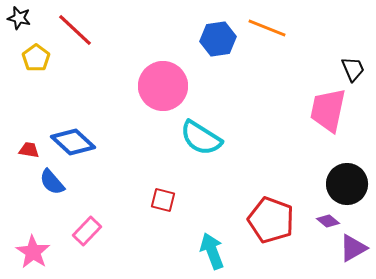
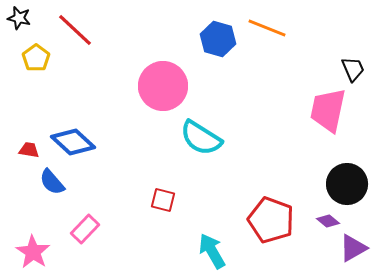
blue hexagon: rotated 24 degrees clockwise
pink rectangle: moved 2 px left, 2 px up
cyan arrow: rotated 9 degrees counterclockwise
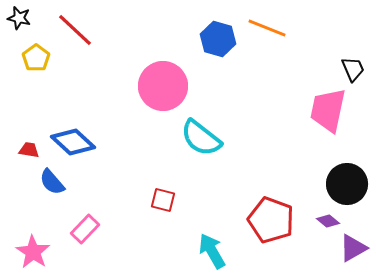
cyan semicircle: rotated 6 degrees clockwise
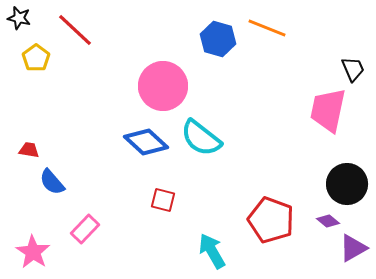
blue diamond: moved 73 px right
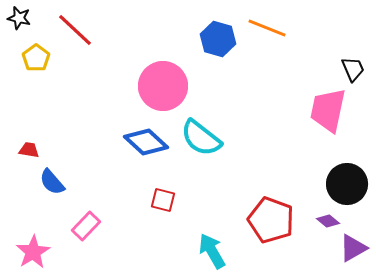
pink rectangle: moved 1 px right, 3 px up
pink star: rotated 8 degrees clockwise
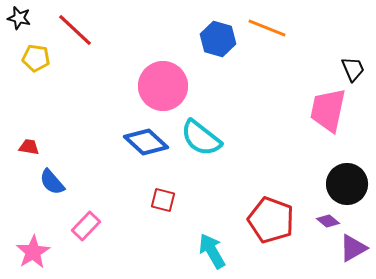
yellow pentagon: rotated 28 degrees counterclockwise
red trapezoid: moved 3 px up
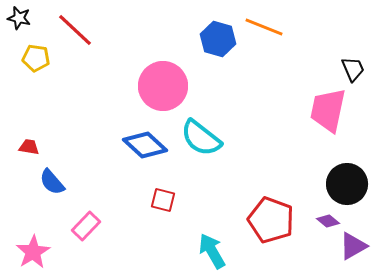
orange line: moved 3 px left, 1 px up
blue diamond: moved 1 px left, 3 px down
purple triangle: moved 2 px up
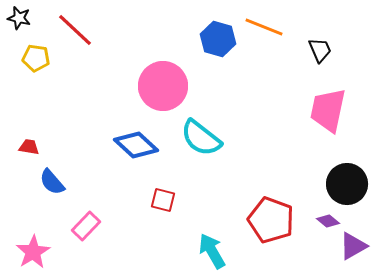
black trapezoid: moved 33 px left, 19 px up
blue diamond: moved 9 px left
